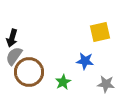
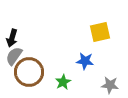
gray star: moved 4 px right, 1 px down
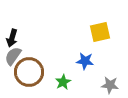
gray semicircle: moved 1 px left
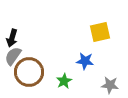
green star: moved 1 px right, 1 px up
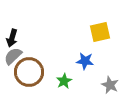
gray semicircle: rotated 12 degrees clockwise
gray star: rotated 18 degrees clockwise
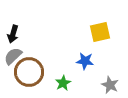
black arrow: moved 1 px right, 4 px up
green star: moved 1 px left, 2 px down
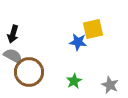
yellow square: moved 7 px left, 3 px up
gray semicircle: rotated 72 degrees clockwise
blue star: moved 7 px left, 19 px up
green star: moved 11 px right, 2 px up
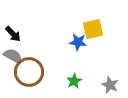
black arrow: rotated 60 degrees counterclockwise
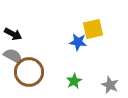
black arrow: rotated 18 degrees counterclockwise
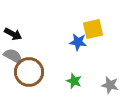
green star: rotated 21 degrees counterclockwise
gray star: rotated 12 degrees counterclockwise
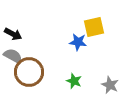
yellow square: moved 1 px right, 2 px up
gray star: rotated 12 degrees clockwise
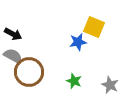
yellow square: rotated 35 degrees clockwise
blue star: rotated 18 degrees counterclockwise
